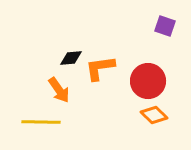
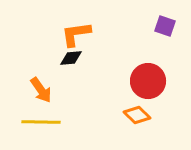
orange L-shape: moved 24 px left, 34 px up
orange arrow: moved 18 px left
orange diamond: moved 17 px left
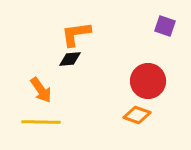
black diamond: moved 1 px left, 1 px down
orange diamond: rotated 24 degrees counterclockwise
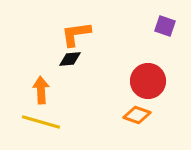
orange arrow: rotated 148 degrees counterclockwise
yellow line: rotated 15 degrees clockwise
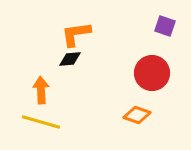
red circle: moved 4 px right, 8 px up
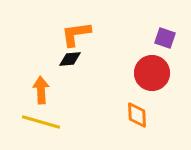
purple square: moved 12 px down
orange diamond: rotated 68 degrees clockwise
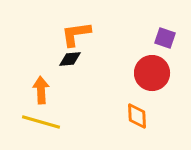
orange diamond: moved 1 px down
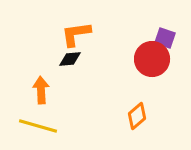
red circle: moved 14 px up
orange diamond: rotated 52 degrees clockwise
yellow line: moved 3 px left, 4 px down
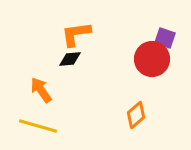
orange arrow: rotated 32 degrees counterclockwise
orange diamond: moved 1 px left, 1 px up
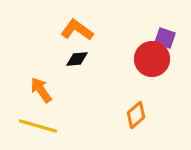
orange L-shape: moved 1 px right, 4 px up; rotated 44 degrees clockwise
black diamond: moved 7 px right
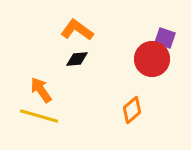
orange diamond: moved 4 px left, 5 px up
yellow line: moved 1 px right, 10 px up
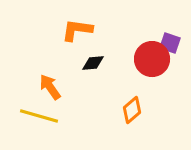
orange L-shape: rotated 28 degrees counterclockwise
purple square: moved 5 px right, 5 px down
black diamond: moved 16 px right, 4 px down
orange arrow: moved 9 px right, 3 px up
